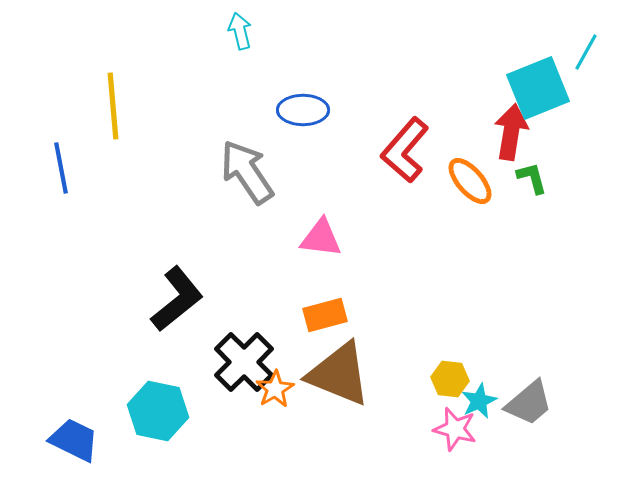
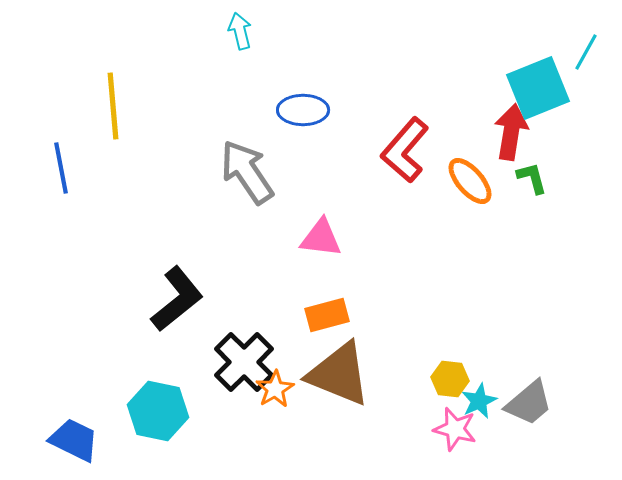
orange rectangle: moved 2 px right
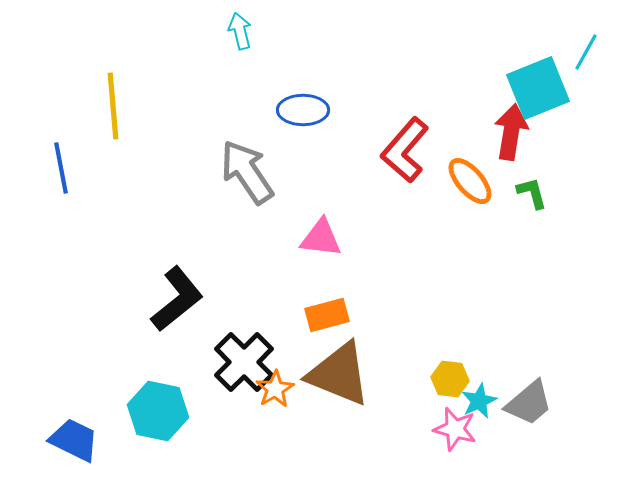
green L-shape: moved 15 px down
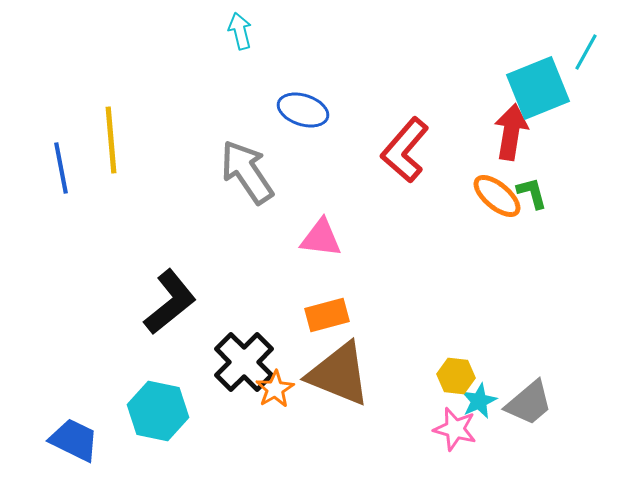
yellow line: moved 2 px left, 34 px down
blue ellipse: rotated 18 degrees clockwise
orange ellipse: moved 27 px right, 15 px down; rotated 9 degrees counterclockwise
black L-shape: moved 7 px left, 3 px down
yellow hexagon: moved 6 px right, 3 px up
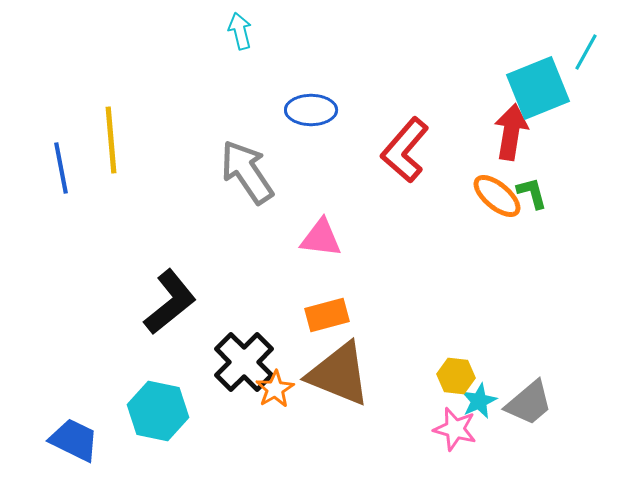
blue ellipse: moved 8 px right; rotated 18 degrees counterclockwise
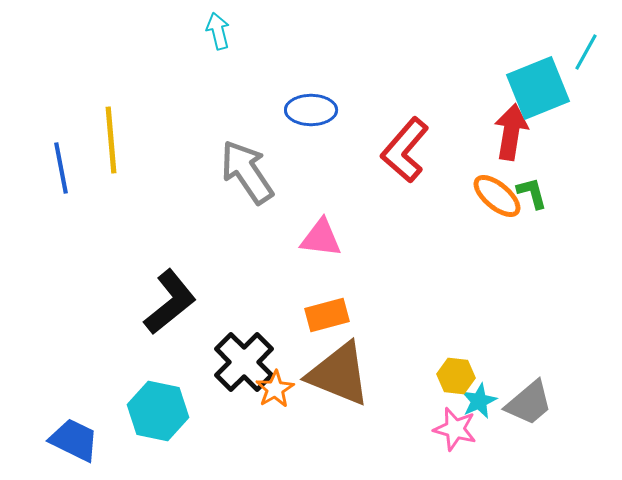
cyan arrow: moved 22 px left
